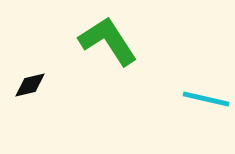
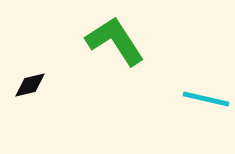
green L-shape: moved 7 px right
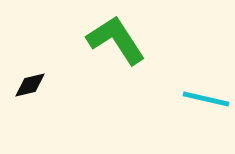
green L-shape: moved 1 px right, 1 px up
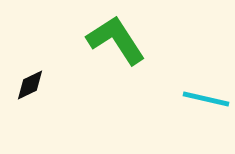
black diamond: rotated 12 degrees counterclockwise
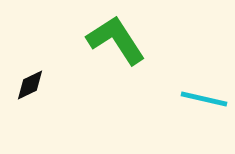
cyan line: moved 2 px left
